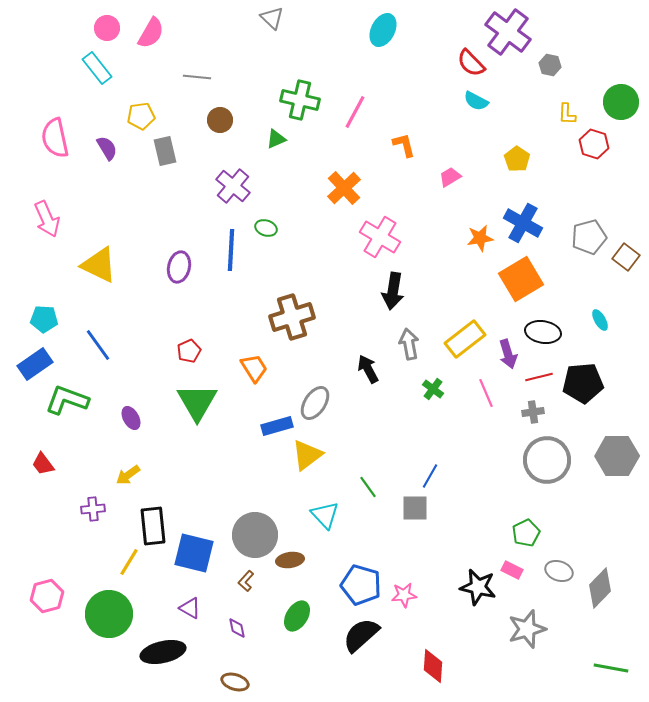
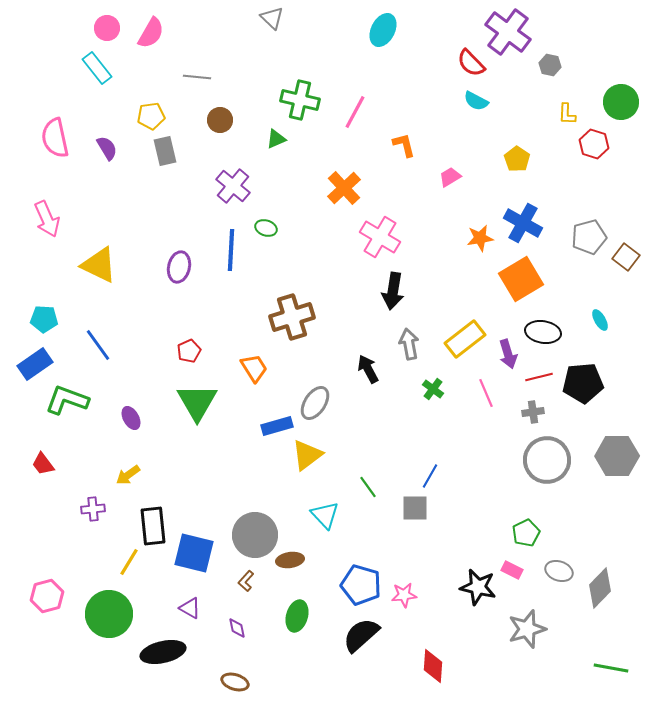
yellow pentagon at (141, 116): moved 10 px right
green ellipse at (297, 616): rotated 16 degrees counterclockwise
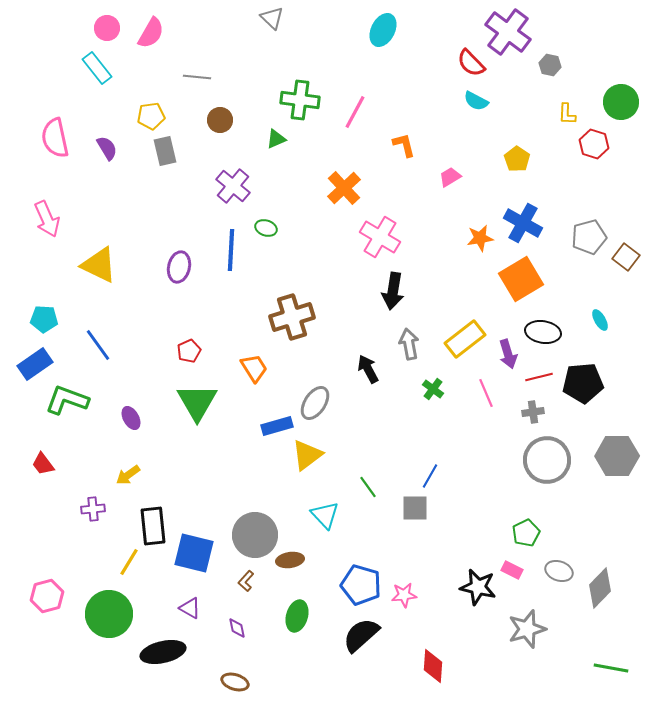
green cross at (300, 100): rotated 6 degrees counterclockwise
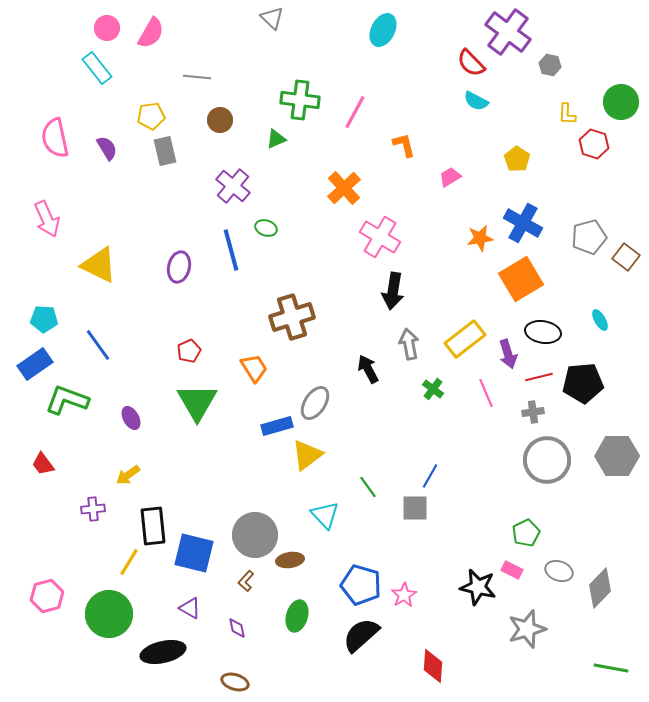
blue line at (231, 250): rotated 18 degrees counterclockwise
pink star at (404, 595): rotated 25 degrees counterclockwise
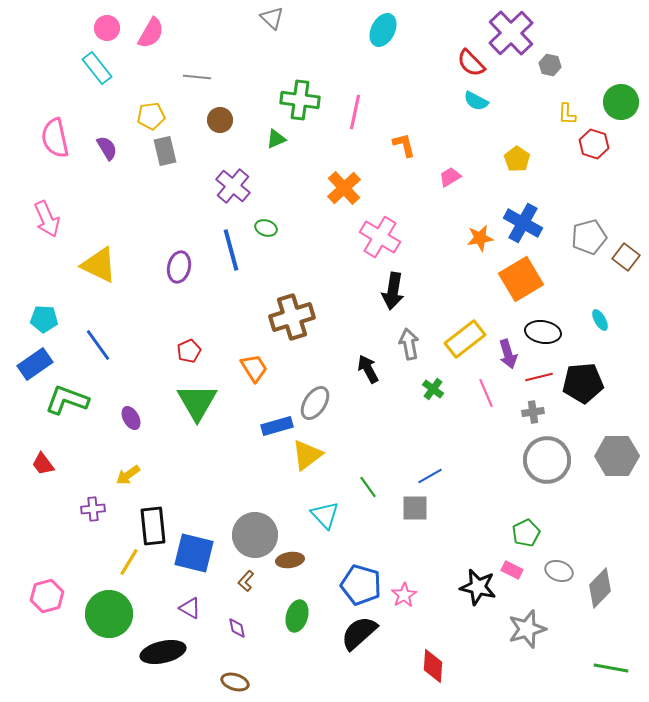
purple cross at (508, 32): moved 3 px right, 1 px down; rotated 9 degrees clockwise
pink line at (355, 112): rotated 16 degrees counterclockwise
blue line at (430, 476): rotated 30 degrees clockwise
black semicircle at (361, 635): moved 2 px left, 2 px up
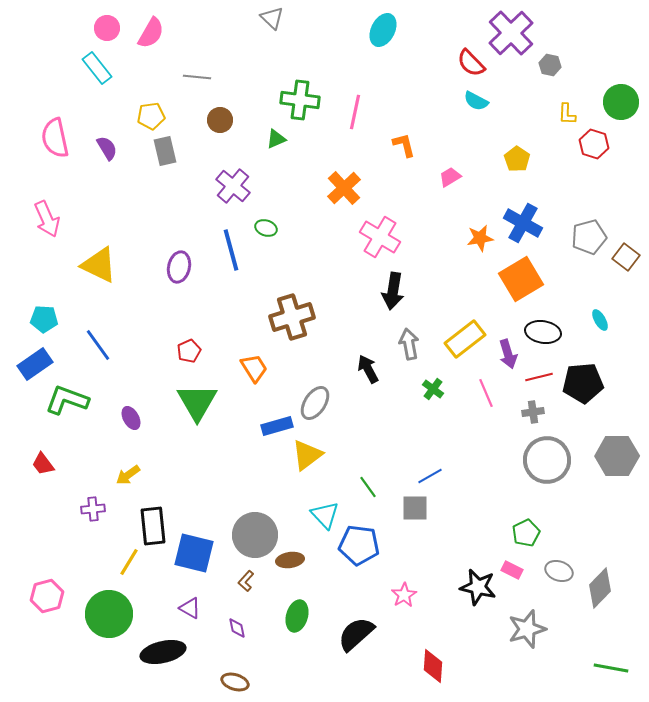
blue pentagon at (361, 585): moved 2 px left, 40 px up; rotated 9 degrees counterclockwise
black semicircle at (359, 633): moved 3 px left, 1 px down
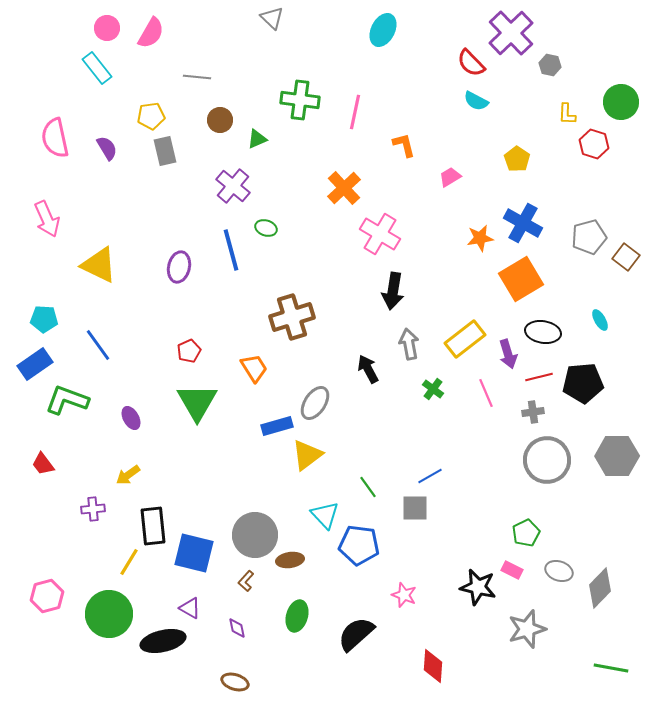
green triangle at (276, 139): moved 19 px left
pink cross at (380, 237): moved 3 px up
pink star at (404, 595): rotated 20 degrees counterclockwise
black ellipse at (163, 652): moved 11 px up
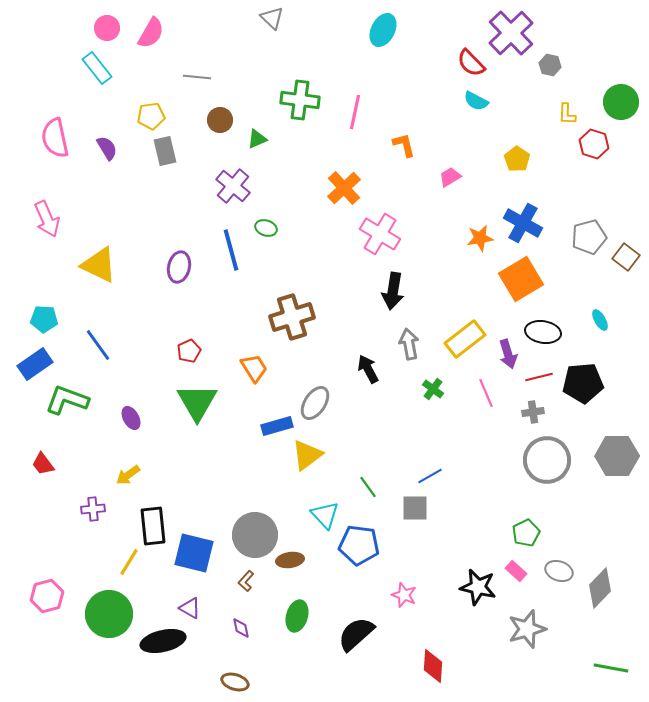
pink rectangle at (512, 570): moved 4 px right, 1 px down; rotated 15 degrees clockwise
purple diamond at (237, 628): moved 4 px right
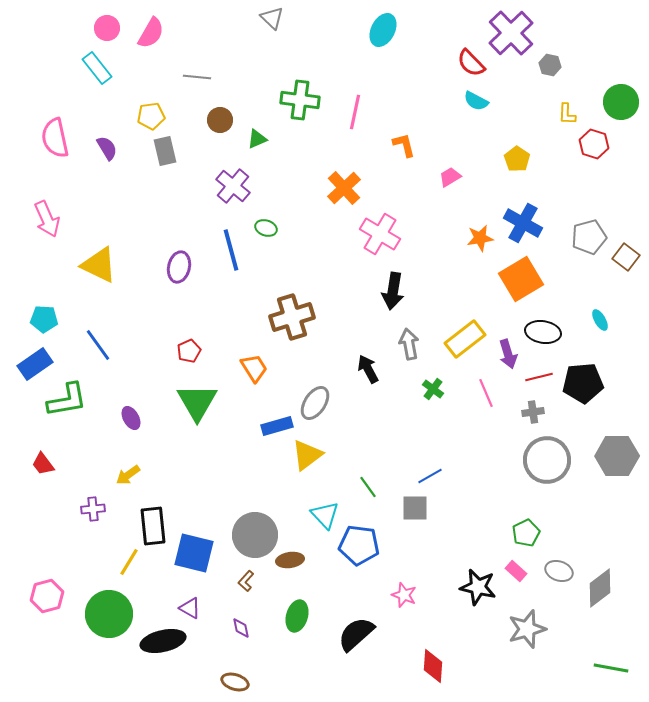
green L-shape at (67, 400): rotated 150 degrees clockwise
gray diamond at (600, 588): rotated 9 degrees clockwise
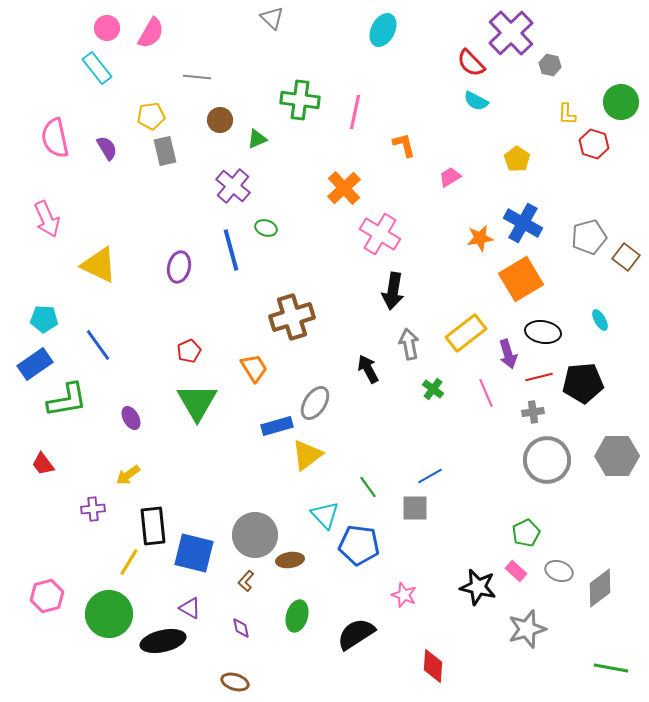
yellow rectangle at (465, 339): moved 1 px right, 6 px up
black semicircle at (356, 634): rotated 9 degrees clockwise
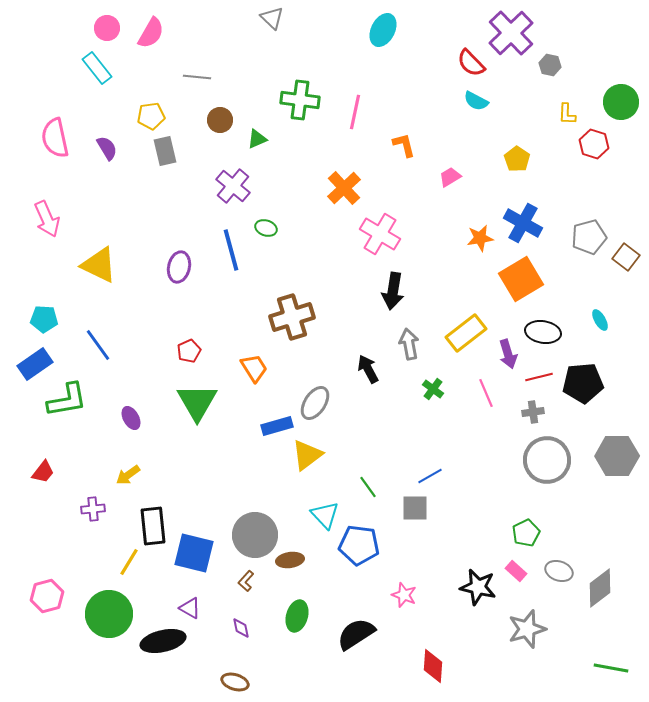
red trapezoid at (43, 464): moved 8 px down; rotated 105 degrees counterclockwise
